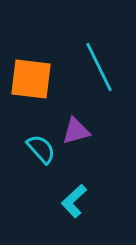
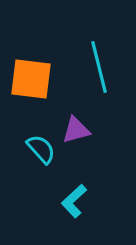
cyan line: rotated 12 degrees clockwise
purple triangle: moved 1 px up
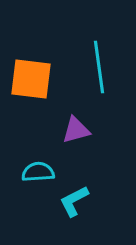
cyan line: rotated 6 degrees clockwise
cyan semicircle: moved 3 px left, 23 px down; rotated 52 degrees counterclockwise
cyan L-shape: rotated 16 degrees clockwise
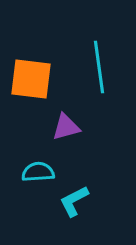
purple triangle: moved 10 px left, 3 px up
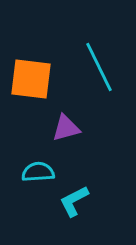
cyan line: rotated 18 degrees counterclockwise
purple triangle: moved 1 px down
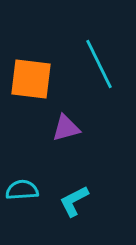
cyan line: moved 3 px up
cyan semicircle: moved 16 px left, 18 px down
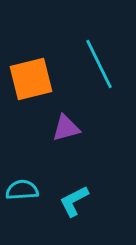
orange square: rotated 21 degrees counterclockwise
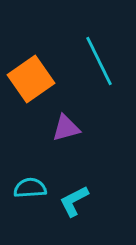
cyan line: moved 3 px up
orange square: rotated 21 degrees counterclockwise
cyan semicircle: moved 8 px right, 2 px up
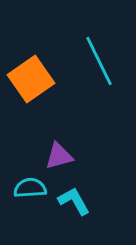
purple triangle: moved 7 px left, 28 px down
cyan L-shape: rotated 88 degrees clockwise
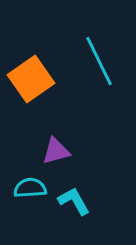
purple triangle: moved 3 px left, 5 px up
